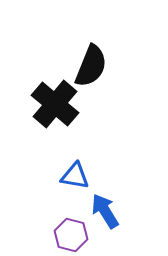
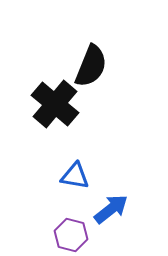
blue arrow: moved 6 px right, 2 px up; rotated 84 degrees clockwise
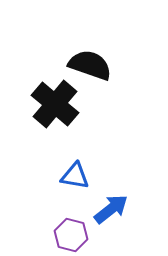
black semicircle: moved 1 px left, 1 px up; rotated 93 degrees counterclockwise
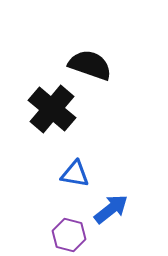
black cross: moved 3 px left, 5 px down
blue triangle: moved 2 px up
purple hexagon: moved 2 px left
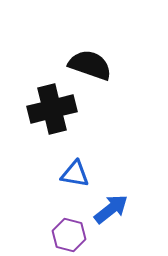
black cross: rotated 36 degrees clockwise
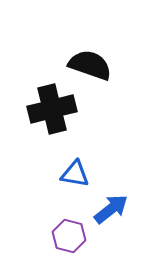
purple hexagon: moved 1 px down
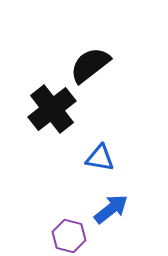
black semicircle: rotated 57 degrees counterclockwise
black cross: rotated 24 degrees counterclockwise
blue triangle: moved 25 px right, 16 px up
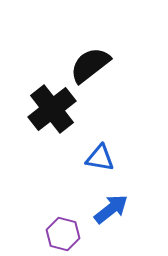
purple hexagon: moved 6 px left, 2 px up
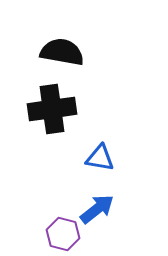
black semicircle: moved 28 px left, 13 px up; rotated 48 degrees clockwise
black cross: rotated 30 degrees clockwise
blue arrow: moved 14 px left
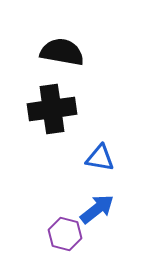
purple hexagon: moved 2 px right
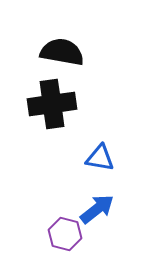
black cross: moved 5 px up
